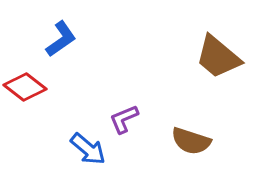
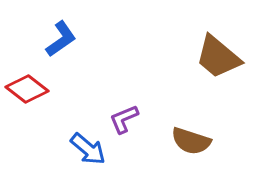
red diamond: moved 2 px right, 2 px down
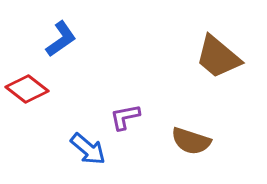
purple L-shape: moved 1 px right, 2 px up; rotated 12 degrees clockwise
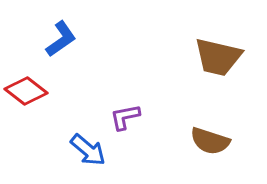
brown trapezoid: rotated 27 degrees counterclockwise
red diamond: moved 1 px left, 2 px down
brown semicircle: moved 19 px right
blue arrow: moved 1 px down
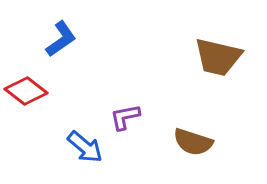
brown semicircle: moved 17 px left, 1 px down
blue arrow: moved 3 px left, 3 px up
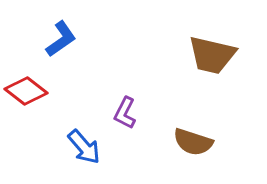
brown trapezoid: moved 6 px left, 2 px up
purple L-shape: moved 4 px up; rotated 52 degrees counterclockwise
blue arrow: moved 1 px left; rotated 9 degrees clockwise
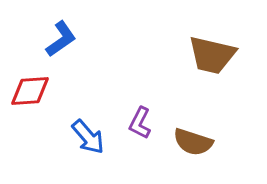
red diamond: moved 4 px right; rotated 42 degrees counterclockwise
purple L-shape: moved 15 px right, 10 px down
blue arrow: moved 4 px right, 10 px up
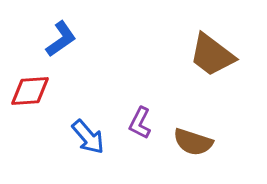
brown trapezoid: rotated 24 degrees clockwise
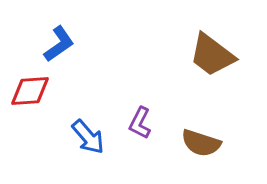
blue L-shape: moved 2 px left, 5 px down
brown semicircle: moved 8 px right, 1 px down
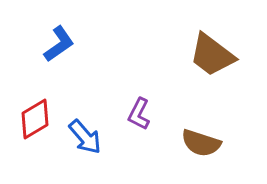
red diamond: moved 5 px right, 28 px down; rotated 27 degrees counterclockwise
purple L-shape: moved 1 px left, 9 px up
blue arrow: moved 3 px left
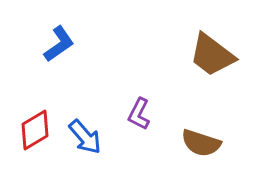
red diamond: moved 11 px down
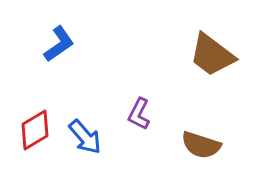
brown semicircle: moved 2 px down
